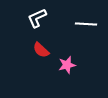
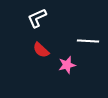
white line: moved 2 px right, 17 px down
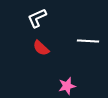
red semicircle: moved 2 px up
pink star: moved 21 px down
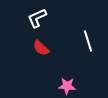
white line: rotated 70 degrees clockwise
pink star: rotated 18 degrees clockwise
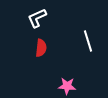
red semicircle: rotated 126 degrees counterclockwise
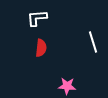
white L-shape: rotated 20 degrees clockwise
white line: moved 5 px right, 1 px down
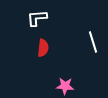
red semicircle: moved 2 px right
pink star: moved 2 px left
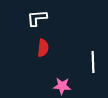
white line: moved 20 px down; rotated 15 degrees clockwise
pink star: moved 3 px left
